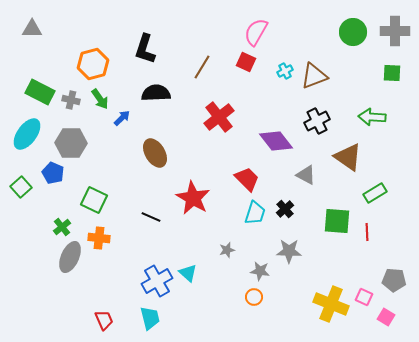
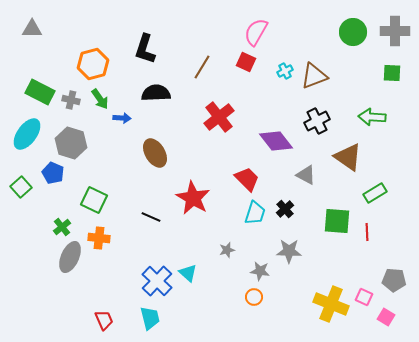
blue arrow at (122, 118): rotated 48 degrees clockwise
gray hexagon at (71, 143): rotated 16 degrees clockwise
blue cross at (157, 281): rotated 16 degrees counterclockwise
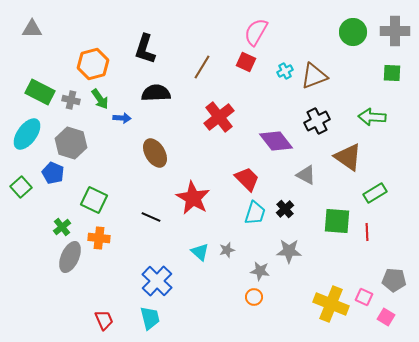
cyan triangle at (188, 273): moved 12 px right, 21 px up
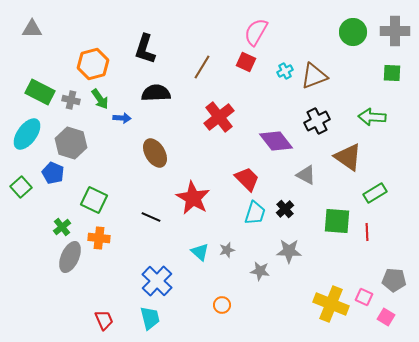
orange circle at (254, 297): moved 32 px left, 8 px down
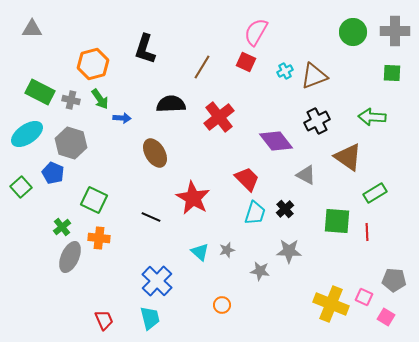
black semicircle at (156, 93): moved 15 px right, 11 px down
cyan ellipse at (27, 134): rotated 20 degrees clockwise
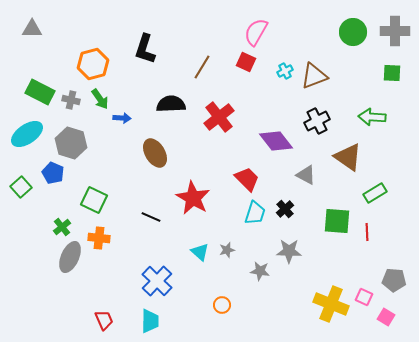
cyan trapezoid at (150, 318): moved 3 px down; rotated 15 degrees clockwise
